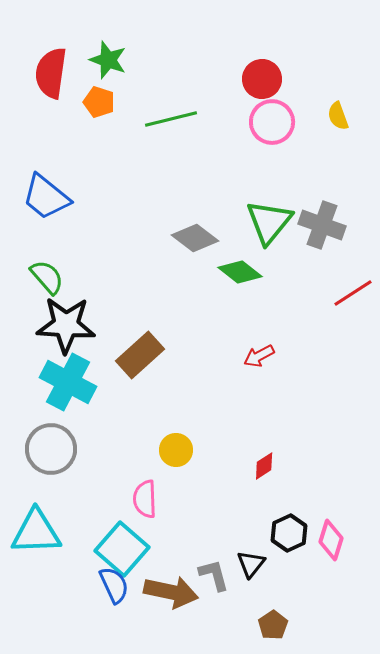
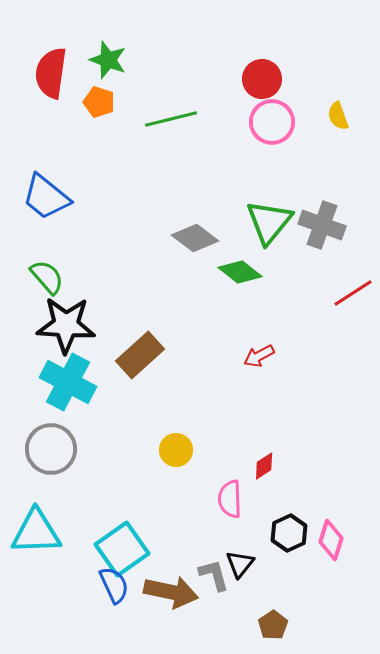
pink semicircle: moved 85 px right
cyan square: rotated 14 degrees clockwise
black triangle: moved 11 px left
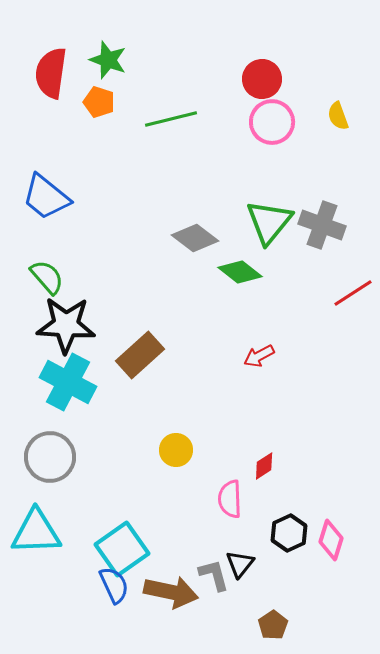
gray circle: moved 1 px left, 8 px down
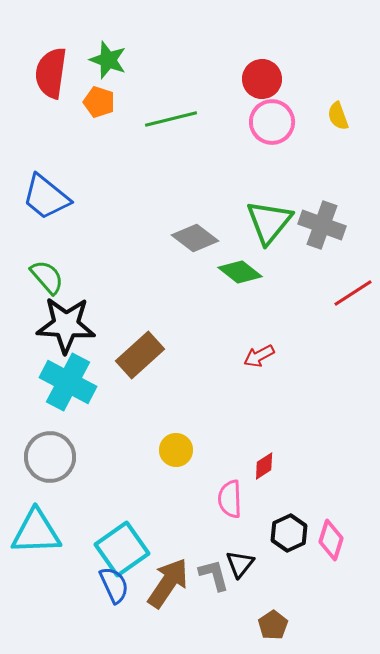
brown arrow: moved 3 px left, 9 px up; rotated 68 degrees counterclockwise
